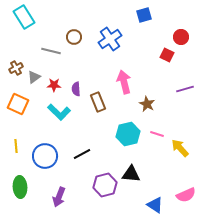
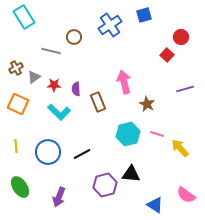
blue cross: moved 14 px up
red square: rotated 16 degrees clockwise
blue circle: moved 3 px right, 4 px up
green ellipse: rotated 30 degrees counterclockwise
pink semicircle: rotated 60 degrees clockwise
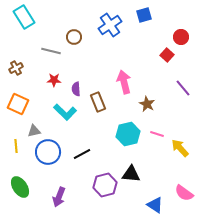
gray triangle: moved 54 px down; rotated 24 degrees clockwise
red star: moved 5 px up
purple line: moved 2 px left, 1 px up; rotated 66 degrees clockwise
cyan L-shape: moved 6 px right
pink semicircle: moved 2 px left, 2 px up
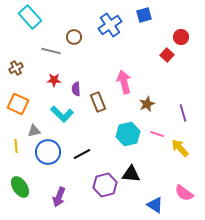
cyan rectangle: moved 6 px right; rotated 10 degrees counterclockwise
purple line: moved 25 px down; rotated 24 degrees clockwise
brown star: rotated 21 degrees clockwise
cyan L-shape: moved 3 px left, 2 px down
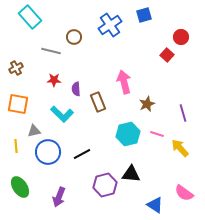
orange square: rotated 15 degrees counterclockwise
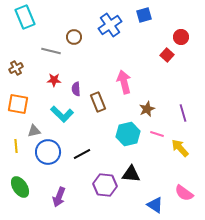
cyan rectangle: moved 5 px left; rotated 20 degrees clockwise
brown star: moved 5 px down
purple hexagon: rotated 20 degrees clockwise
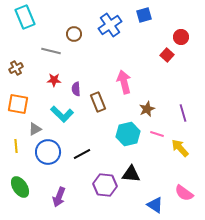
brown circle: moved 3 px up
gray triangle: moved 1 px right, 2 px up; rotated 16 degrees counterclockwise
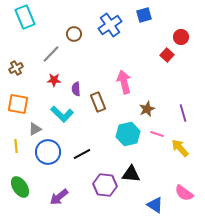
gray line: moved 3 px down; rotated 60 degrees counterclockwise
purple arrow: rotated 30 degrees clockwise
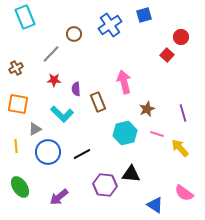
cyan hexagon: moved 3 px left, 1 px up
